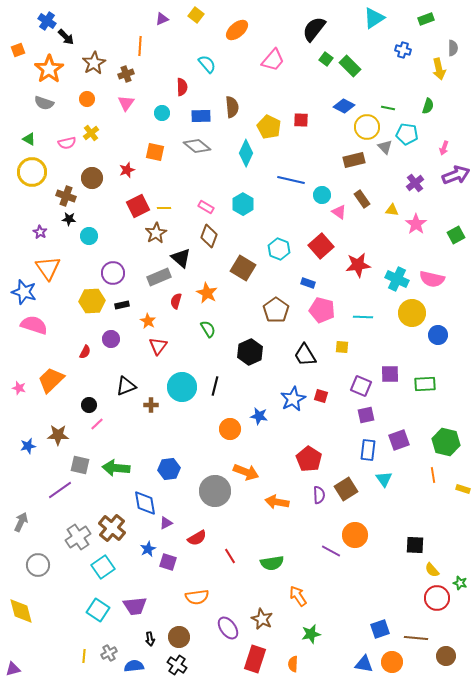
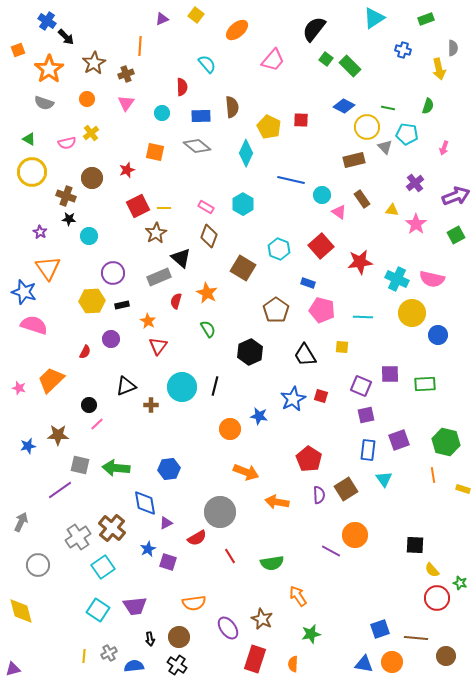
purple arrow at (456, 175): moved 21 px down
red star at (358, 265): moved 2 px right, 3 px up
gray circle at (215, 491): moved 5 px right, 21 px down
orange semicircle at (197, 597): moved 3 px left, 6 px down
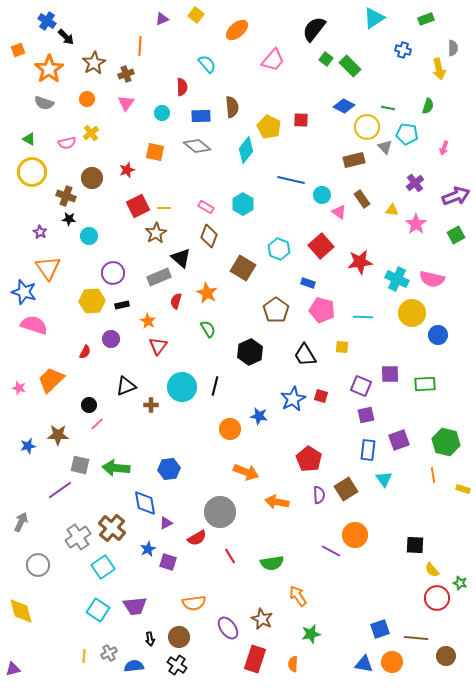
cyan diamond at (246, 153): moved 3 px up; rotated 12 degrees clockwise
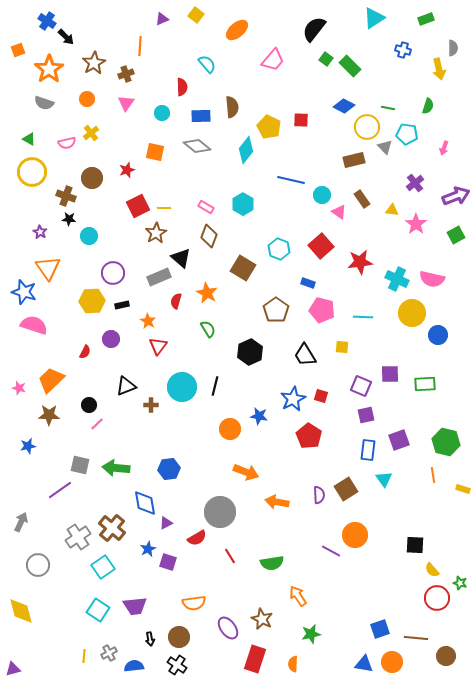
brown star at (58, 435): moved 9 px left, 20 px up
red pentagon at (309, 459): moved 23 px up
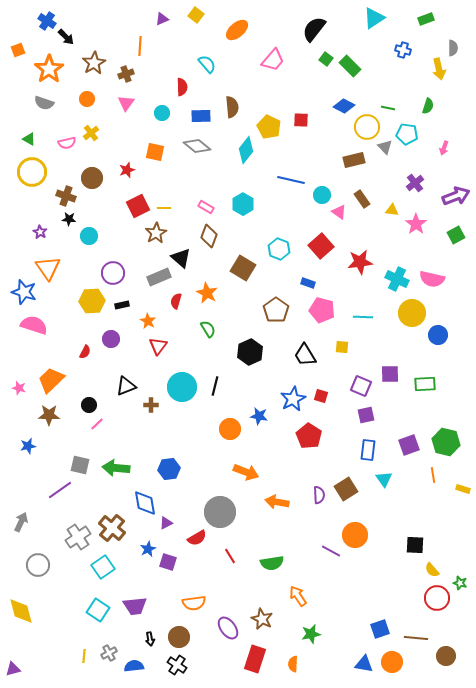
purple square at (399, 440): moved 10 px right, 5 px down
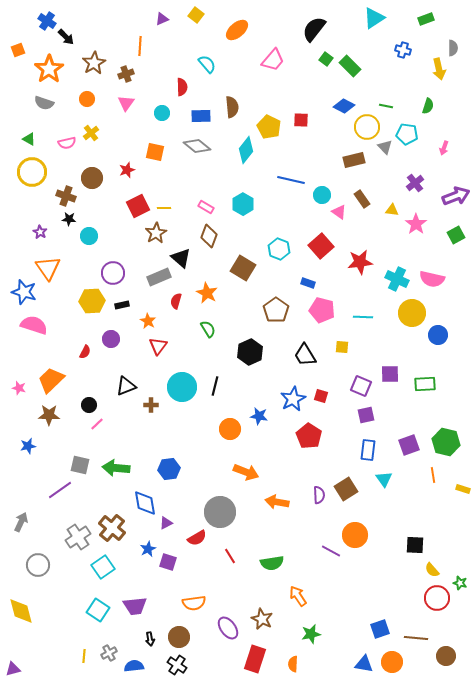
green line at (388, 108): moved 2 px left, 2 px up
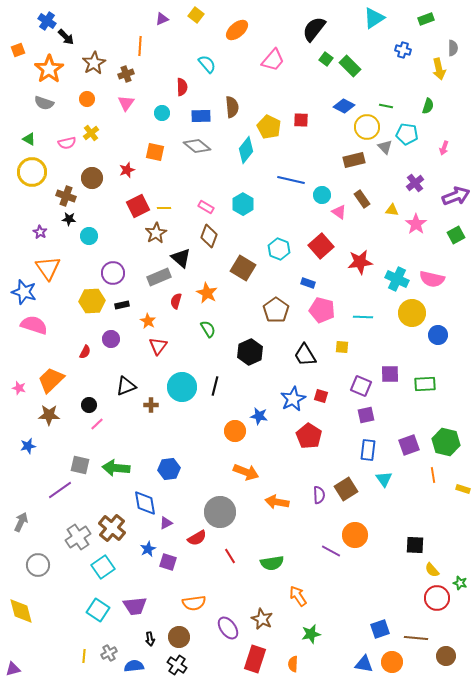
orange circle at (230, 429): moved 5 px right, 2 px down
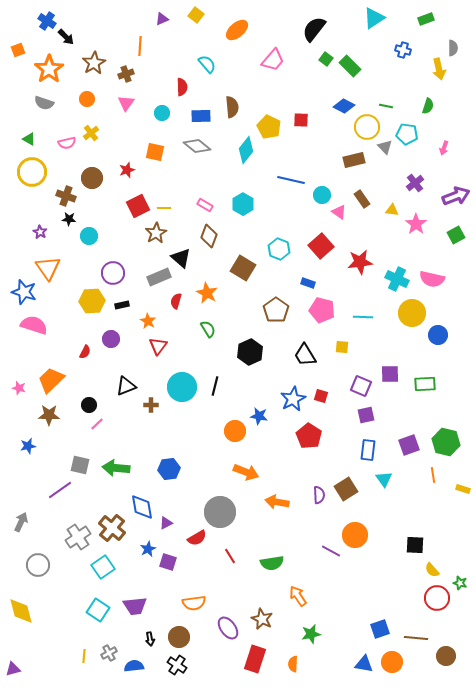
pink rectangle at (206, 207): moved 1 px left, 2 px up
blue diamond at (145, 503): moved 3 px left, 4 px down
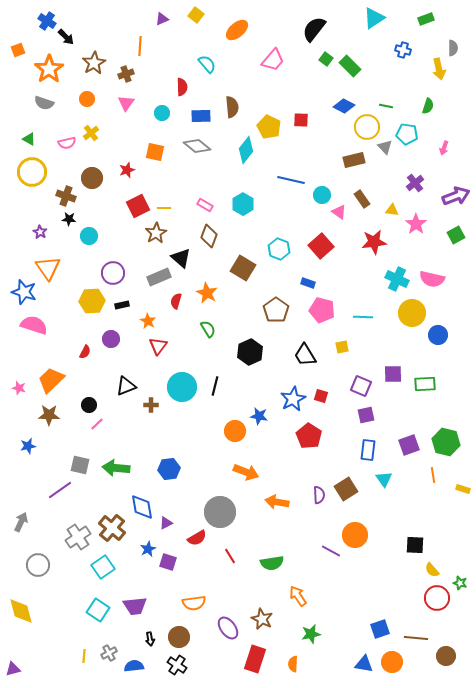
red star at (360, 262): moved 14 px right, 20 px up
yellow square at (342, 347): rotated 16 degrees counterclockwise
purple square at (390, 374): moved 3 px right
